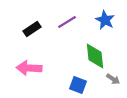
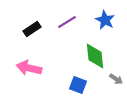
pink arrow: rotated 10 degrees clockwise
gray arrow: moved 3 px right
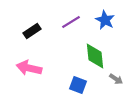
purple line: moved 4 px right
black rectangle: moved 2 px down
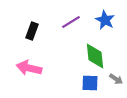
black rectangle: rotated 36 degrees counterclockwise
blue square: moved 12 px right, 2 px up; rotated 18 degrees counterclockwise
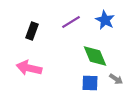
green diamond: rotated 16 degrees counterclockwise
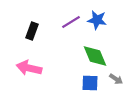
blue star: moved 8 px left; rotated 18 degrees counterclockwise
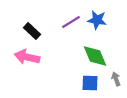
black rectangle: rotated 66 degrees counterclockwise
pink arrow: moved 2 px left, 11 px up
gray arrow: rotated 144 degrees counterclockwise
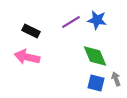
black rectangle: moved 1 px left; rotated 18 degrees counterclockwise
blue square: moved 6 px right; rotated 12 degrees clockwise
